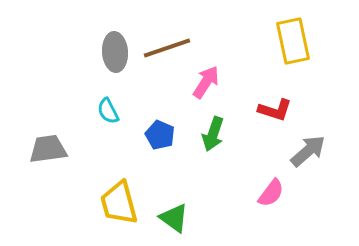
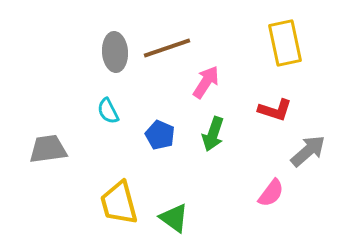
yellow rectangle: moved 8 px left, 2 px down
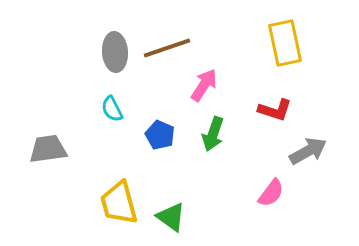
pink arrow: moved 2 px left, 3 px down
cyan semicircle: moved 4 px right, 2 px up
gray arrow: rotated 12 degrees clockwise
green triangle: moved 3 px left, 1 px up
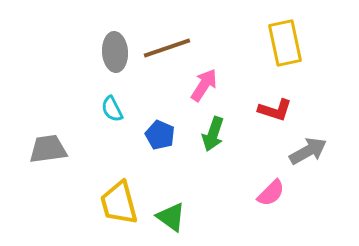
pink semicircle: rotated 8 degrees clockwise
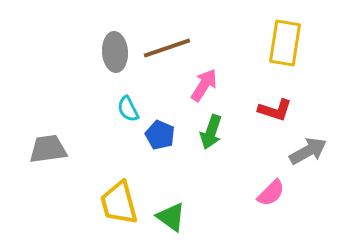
yellow rectangle: rotated 21 degrees clockwise
cyan semicircle: moved 16 px right
green arrow: moved 2 px left, 2 px up
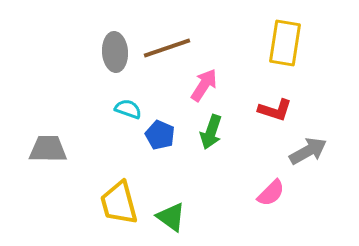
cyan semicircle: rotated 136 degrees clockwise
gray trapezoid: rotated 9 degrees clockwise
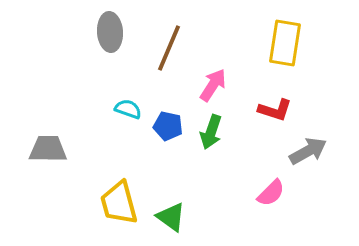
brown line: moved 2 px right; rotated 48 degrees counterclockwise
gray ellipse: moved 5 px left, 20 px up
pink arrow: moved 9 px right
blue pentagon: moved 8 px right, 9 px up; rotated 12 degrees counterclockwise
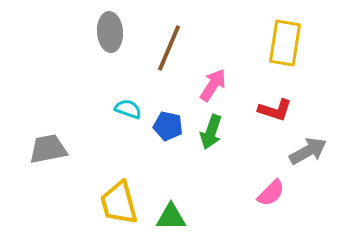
gray trapezoid: rotated 12 degrees counterclockwise
green triangle: rotated 36 degrees counterclockwise
